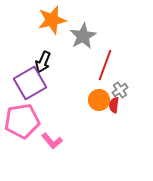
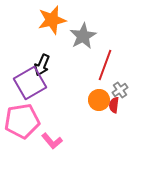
black arrow: moved 1 px left, 3 px down
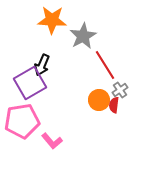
orange star: rotated 16 degrees clockwise
red line: rotated 52 degrees counterclockwise
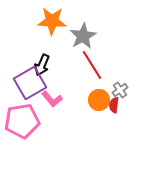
orange star: moved 1 px down
red line: moved 13 px left
pink L-shape: moved 42 px up
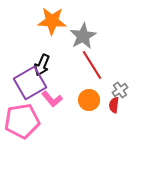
orange circle: moved 10 px left
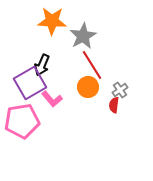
orange circle: moved 1 px left, 13 px up
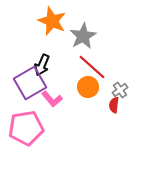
orange star: rotated 20 degrees clockwise
red line: moved 2 px down; rotated 16 degrees counterclockwise
pink pentagon: moved 4 px right, 7 px down
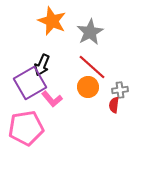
gray star: moved 7 px right, 4 px up
gray cross: rotated 28 degrees clockwise
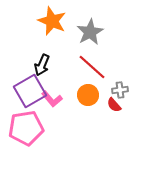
purple square: moved 8 px down
orange circle: moved 8 px down
red semicircle: rotated 49 degrees counterclockwise
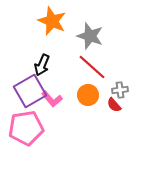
gray star: moved 4 px down; rotated 24 degrees counterclockwise
